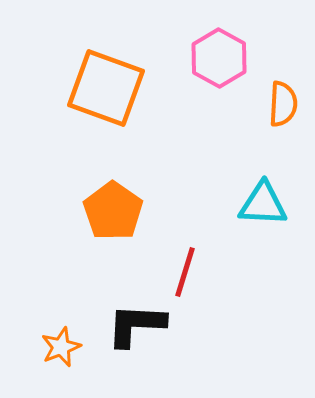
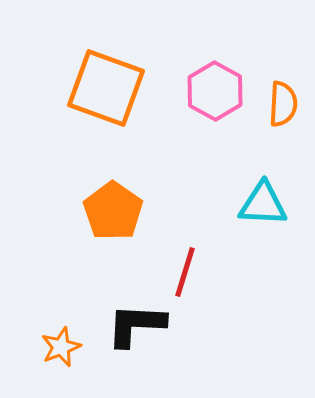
pink hexagon: moved 4 px left, 33 px down
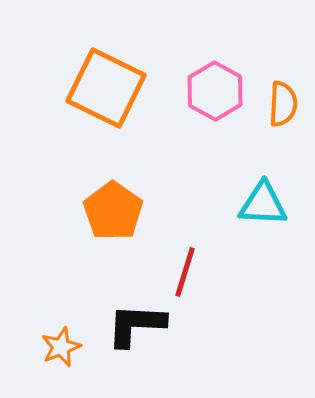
orange square: rotated 6 degrees clockwise
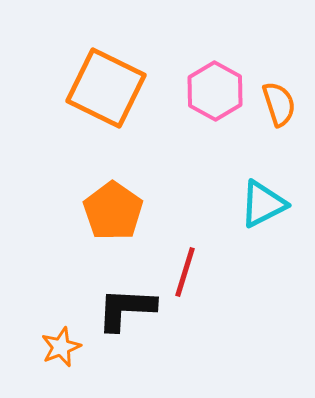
orange semicircle: moved 4 px left; rotated 21 degrees counterclockwise
cyan triangle: rotated 30 degrees counterclockwise
black L-shape: moved 10 px left, 16 px up
